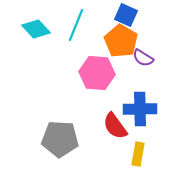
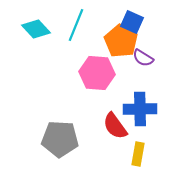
blue square: moved 6 px right, 7 px down
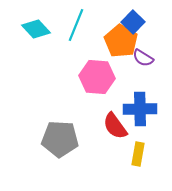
blue square: moved 1 px right; rotated 20 degrees clockwise
pink hexagon: moved 4 px down
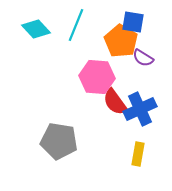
blue square: rotated 35 degrees counterclockwise
blue cross: rotated 24 degrees counterclockwise
red semicircle: moved 24 px up
gray pentagon: moved 1 px left, 2 px down; rotated 6 degrees clockwise
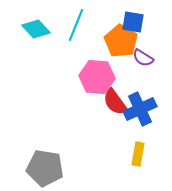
gray pentagon: moved 14 px left, 27 px down
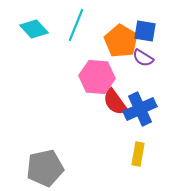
blue square: moved 12 px right, 9 px down
cyan diamond: moved 2 px left
gray pentagon: rotated 21 degrees counterclockwise
